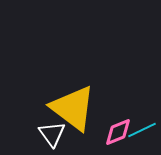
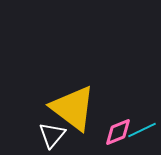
white triangle: moved 1 px down; rotated 16 degrees clockwise
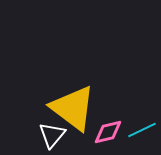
pink diamond: moved 10 px left; rotated 8 degrees clockwise
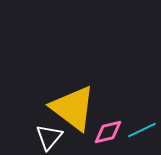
white triangle: moved 3 px left, 2 px down
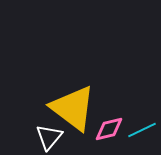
pink diamond: moved 1 px right, 3 px up
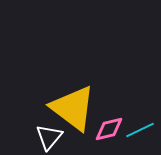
cyan line: moved 2 px left
